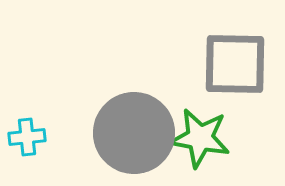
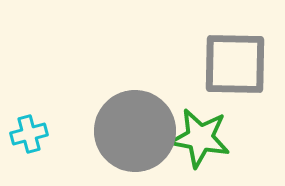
gray circle: moved 1 px right, 2 px up
cyan cross: moved 2 px right, 3 px up; rotated 9 degrees counterclockwise
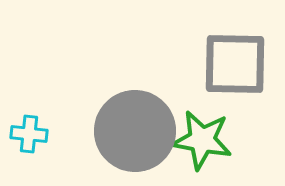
cyan cross: rotated 21 degrees clockwise
green star: moved 2 px right, 2 px down
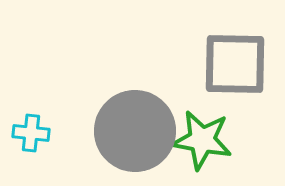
cyan cross: moved 2 px right, 1 px up
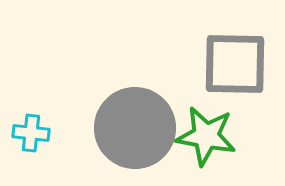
gray circle: moved 3 px up
green star: moved 4 px right, 4 px up
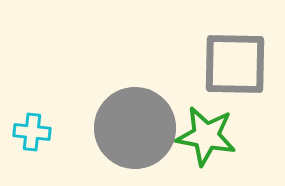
cyan cross: moved 1 px right, 1 px up
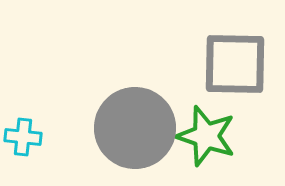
cyan cross: moved 9 px left, 5 px down
green star: rotated 8 degrees clockwise
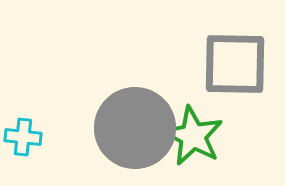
green star: moved 13 px left; rotated 10 degrees clockwise
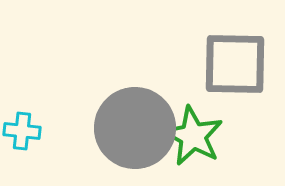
cyan cross: moved 1 px left, 6 px up
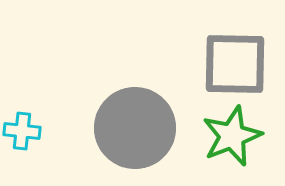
green star: moved 39 px right; rotated 22 degrees clockwise
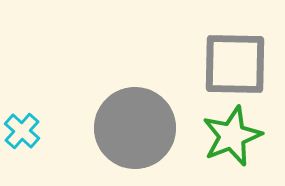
cyan cross: rotated 36 degrees clockwise
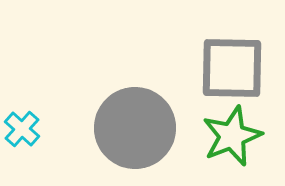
gray square: moved 3 px left, 4 px down
cyan cross: moved 2 px up
